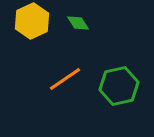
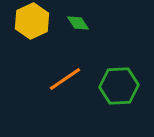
green hexagon: rotated 9 degrees clockwise
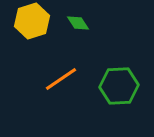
yellow hexagon: rotated 8 degrees clockwise
orange line: moved 4 px left
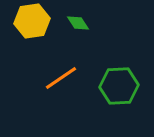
yellow hexagon: rotated 8 degrees clockwise
orange line: moved 1 px up
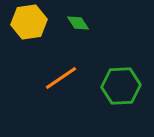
yellow hexagon: moved 3 px left, 1 px down
green hexagon: moved 2 px right
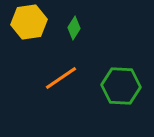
green diamond: moved 4 px left, 5 px down; rotated 65 degrees clockwise
green hexagon: rotated 6 degrees clockwise
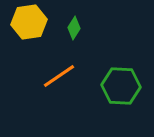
orange line: moved 2 px left, 2 px up
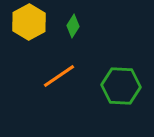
yellow hexagon: rotated 20 degrees counterclockwise
green diamond: moved 1 px left, 2 px up
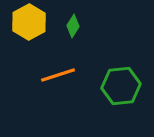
orange line: moved 1 px left, 1 px up; rotated 16 degrees clockwise
green hexagon: rotated 9 degrees counterclockwise
